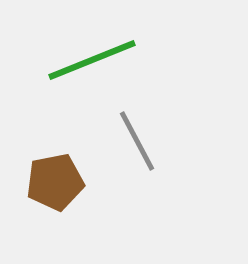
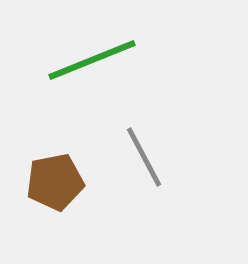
gray line: moved 7 px right, 16 px down
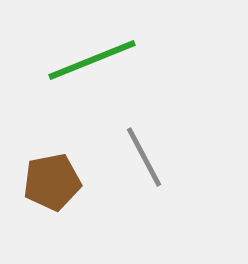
brown pentagon: moved 3 px left
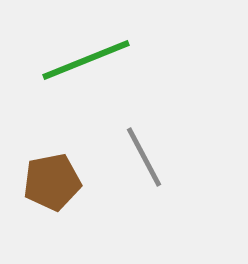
green line: moved 6 px left
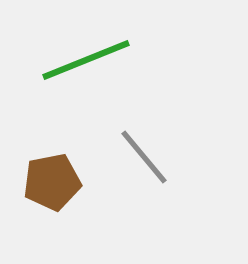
gray line: rotated 12 degrees counterclockwise
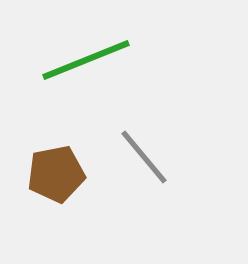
brown pentagon: moved 4 px right, 8 px up
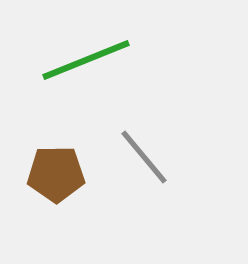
brown pentagon: rotated 10 degrees clockwise
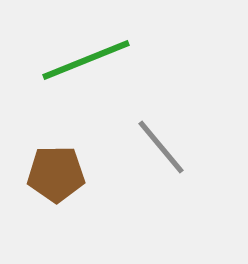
gray line: moved 17 px right, 10 px up
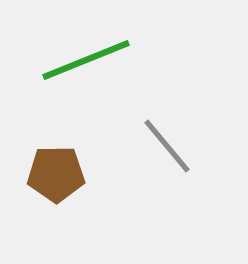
gray line: moved 6 px right, 1 px up
